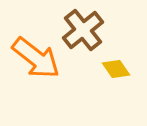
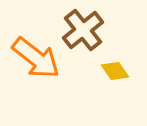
yellow diamond: moved 1 px left, 2 px down
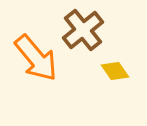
orange arrow: rotated 12 degrees clockwise
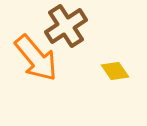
brown cross: moved 17 px left, 4 px up; rotated 6 degrees clockwise
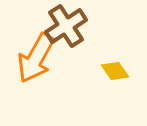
orange arrow: rotated 69 degrees clockwise
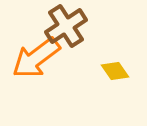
orange arrow: rotated 24 degrees clockwise
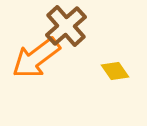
brown cross: rotated 9 degrees counterclockwise
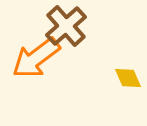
yellow diamond: moved 13 px right, 7 px down; rotated 12 degrees clockwise
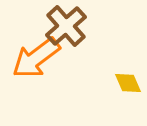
yellow diamond: moved 5 px down
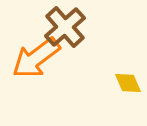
brown cross: moved 1 px left, 1 px down
